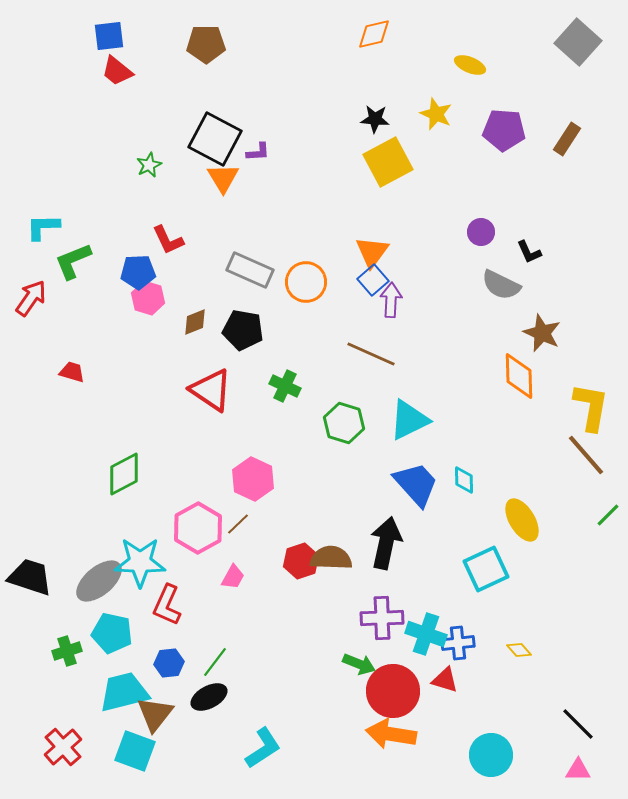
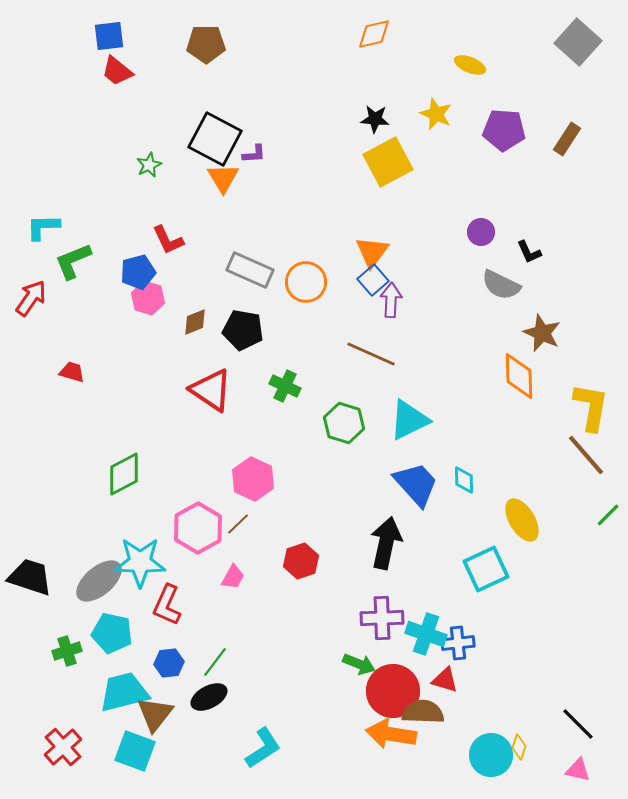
purple L-shape at (258, 152): moved 4 px left, 2 px down
blue pentagon at (138, 272): rotated 12 degrees counterclockwise
brown semicircle at (331, 558): moved 92 px right, 154 px down
yellow diamond at (519, 650): moved 97 px down; rotated 60 degrees clockwise
pink triangle at (578, 770): rotated 12 degrees clockwise
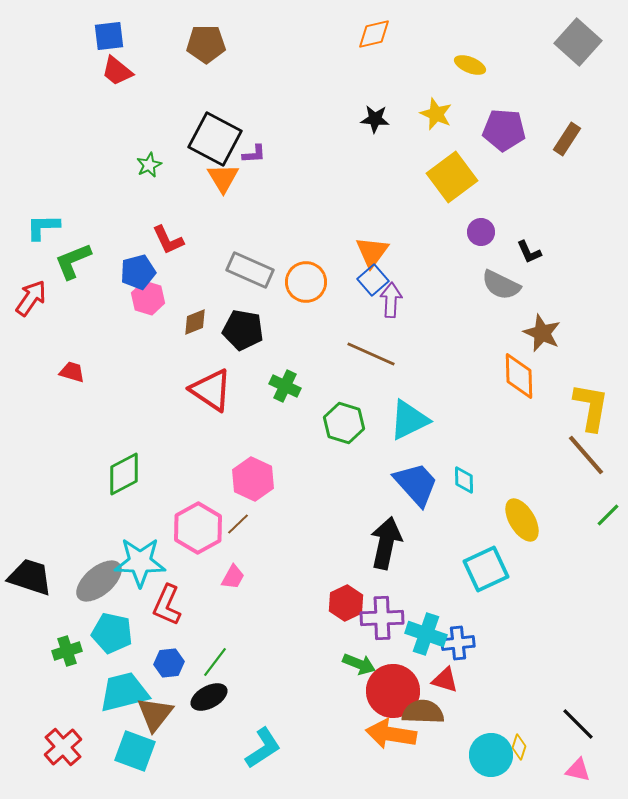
yellow square at (388, 162): moved 64 px right, 15 px down; rotated 9 degrees counterclockwise
red hexagon at (301, 561): moved 45 px right, 42 px down; rotated 8 degrees counterclockwise
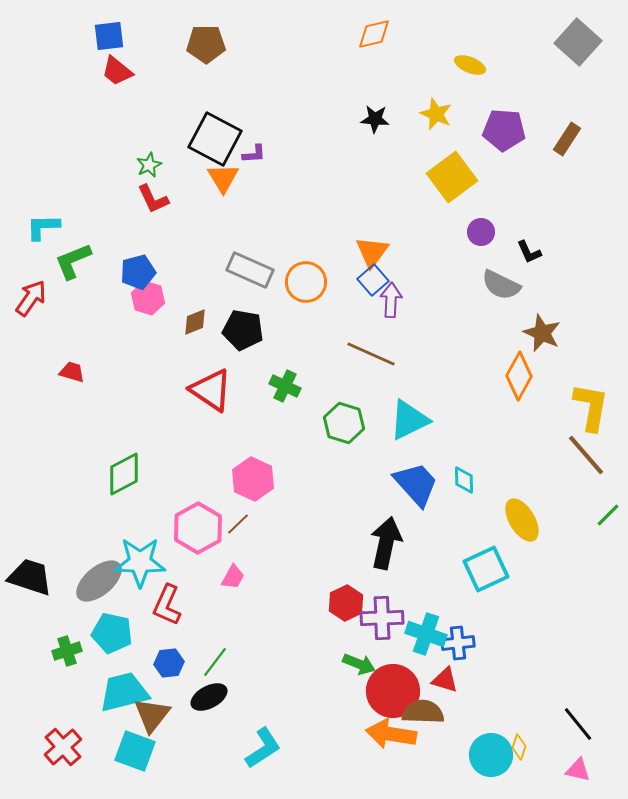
red L-shape at (168, 240): moved 15 px left, 41 px up
orange diamond at (519, 376): rotated 30 degrees clockwise
brown triangle at (155, 714): moved 3 px left, 1 px down
black line at (578, 724): rotated 6 degrees clockwise
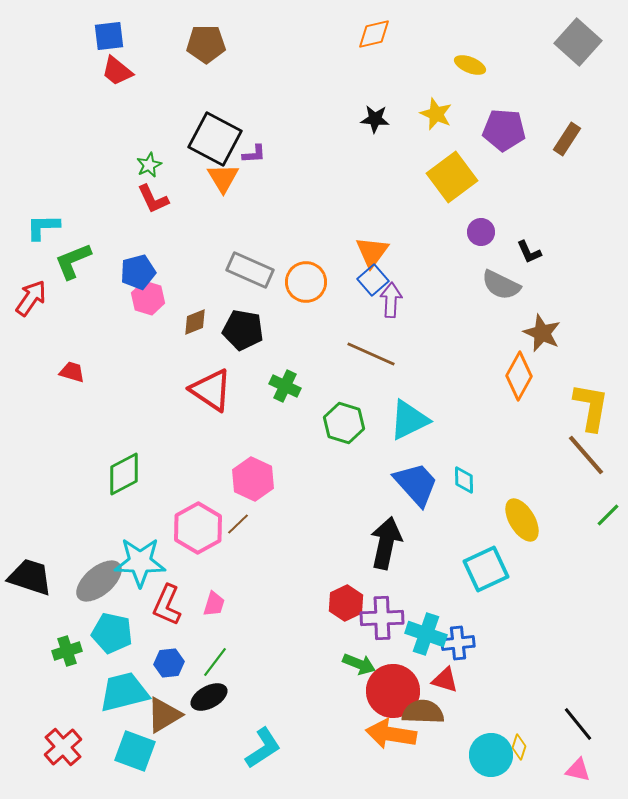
pink trapezoid at (233, 577): moved 19 px left, 27 px down; rotated 12 degrees counterclockwise
brown triangle at (152, 715): moved 12 px right; rotated 21 degrees clockwise
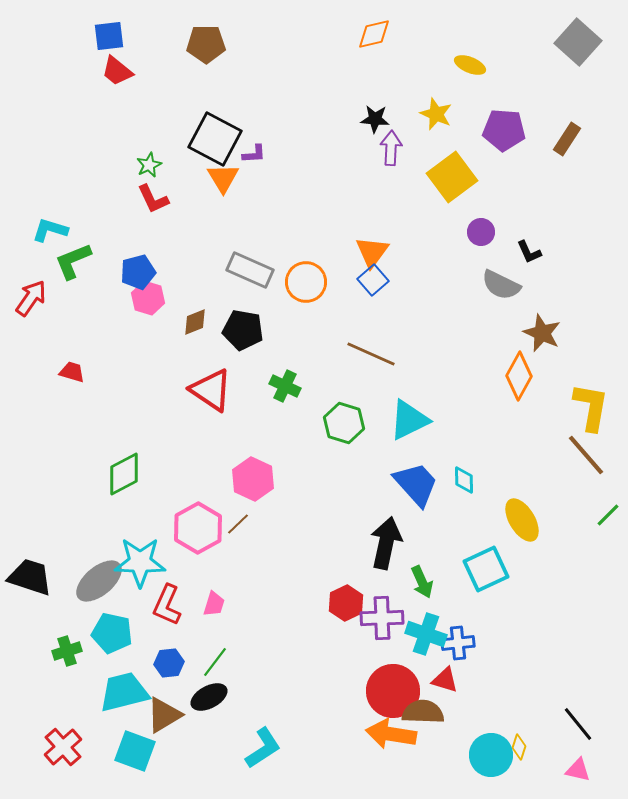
cyan L-shape at (43, 227): moved 7 px right, 3 px down; rotated 18 degrees clockwise
purple arrow at (391, 300): moved 152 px up
green arrow at (359, 664): moved 63 px right, 82 px up; rotated 44 degrees clockwise
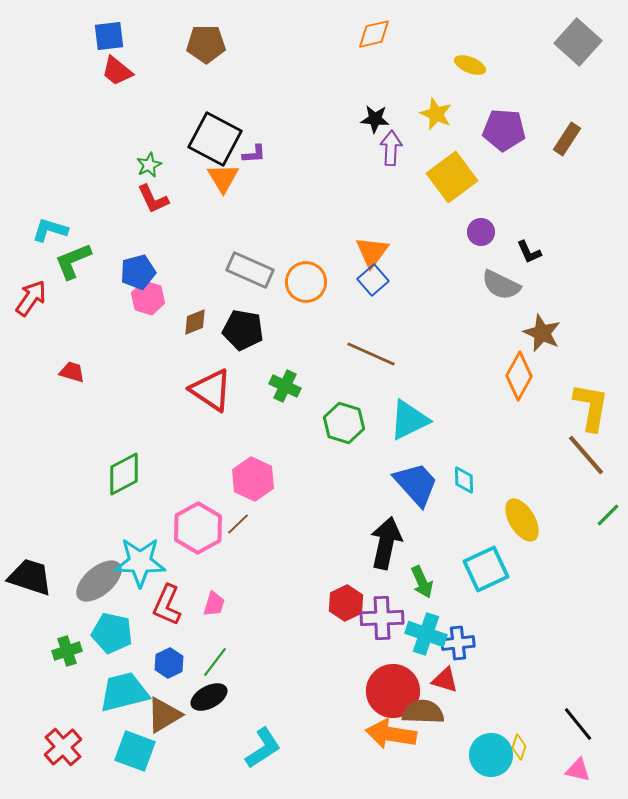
blue hexagon at (169, 663): rotated 20 degrees counterclockwise
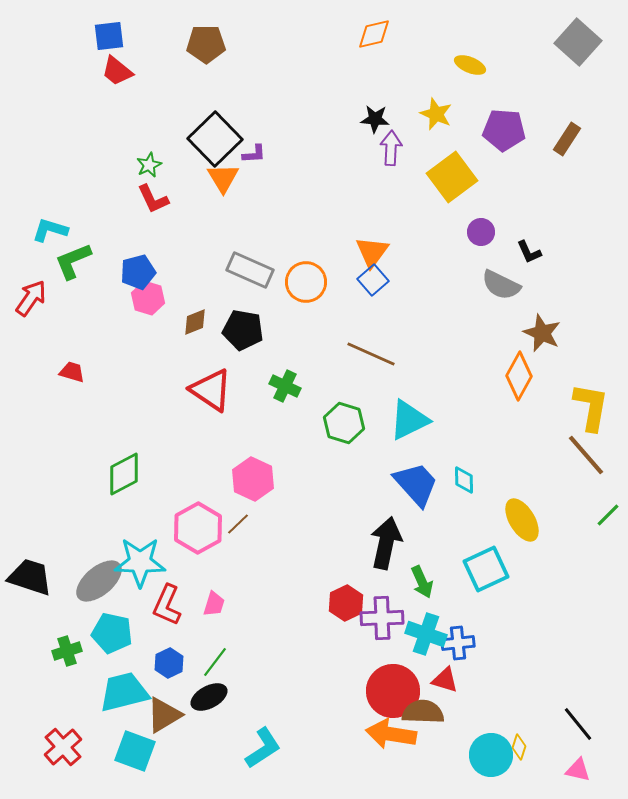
black square at (215, 139): rotated 18 degrees clockwise
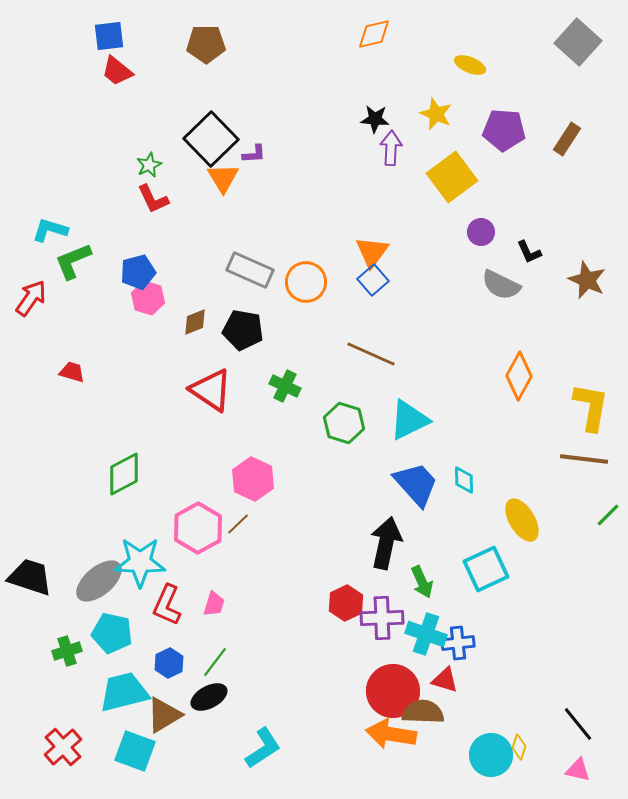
black square at (215, 139): moved 4 px left
brown star at (542, 333): moved 45 px right, 53 px up
brown line at (586, 455): moved 2 px left, 4 px down; rotated 42 degrees counterclockwise
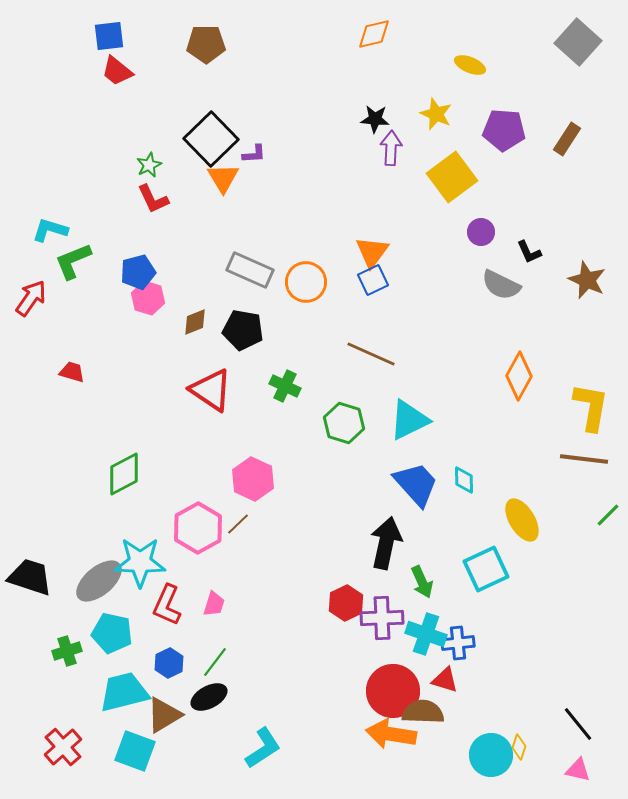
blue square at (373, 280): rotated 16 degrees clockwise
